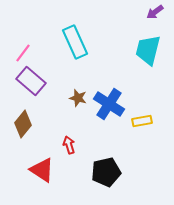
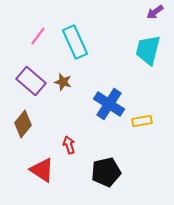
pink line: moved 15 px right, 17 px up
brown star: moved 15 px left, 16 px up
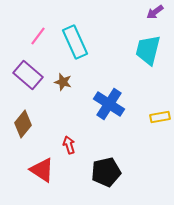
purple rectangle: moved 3 px left, 6 px up
yellow rectangle: moved 18 px right, 4 px up
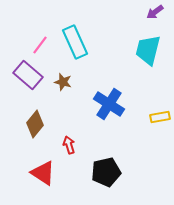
pink line: moved 2 px right, 9 px down
brown diamond: moved 12 px right
red triangle: moved 1 px right, 3 px down
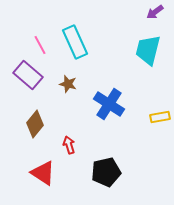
pink line: rotated 66 degrees counterclockwise
brown star: moved 5 px right, 2 px down
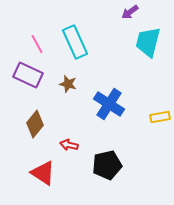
purple arrow: moved 25 px left
pink line: moved 3 px left, 1 px up
cyan trapezoid: moved 8 px up
purple rectangle: rotated 16 degrees counterclockwise
red arrow: rotated 60 degrees counterclockwise
black pentagon: moved 1 px right, 7 px up
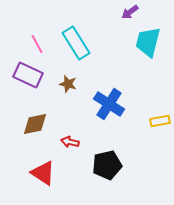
cyan rectangle: moved 1 px right, 1 px down; rotated 8 degrees counterclockwise
yellow rectangle: moved 4 px down
brown diamond: rotated 40 degrees clockwise
red arrow: moved 1 px right, 3 px up
